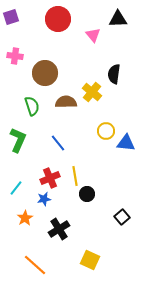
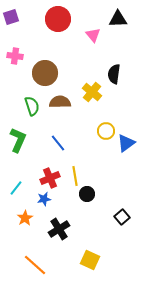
brown semicircle: moved 6 px left
blue triangle: rotated 42 degrees counterclockwise
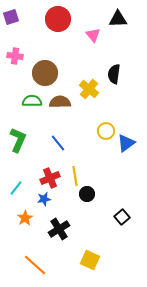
yellow cross: moved 3 px left, 3 px up
green semicircle: moved 5 px up; rotated 72 degrees counterclockwise
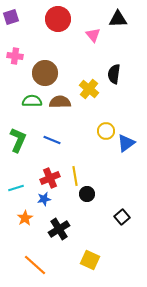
blue line: moved 6 px left, 3 px up; rotated 30 degrees counterclockwise
cyan line: rotated 35 degrees clockwise
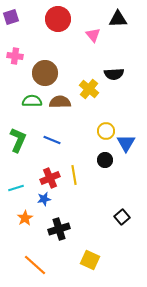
black semicircle: rotated 102 degrees counterclockwise
blue triangle: rotated 24 degrees counterclockwise
yellow line: moved 1 px left, 1 px up
black circle: moved 18 px right, 34 px up
black cross: rotated 15 degrees clockwise
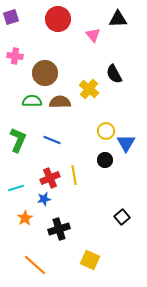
black semicircle: rotated 66 degrees clockwise
